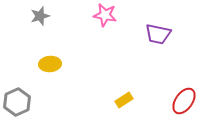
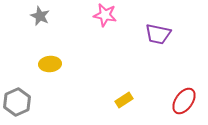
gray star: rotated 30 degrees counterclockwise
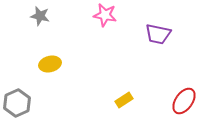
gray star: rotated 12 degrees counterclockwise
yellow ellipse: rotated 10 degrees counterclockwise
gray hexagon: moved 1 px down
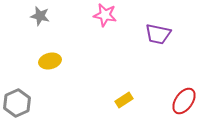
yellow ellipse: moved 3 px up
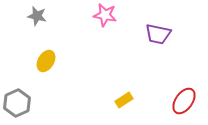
gray star: moved 3 px left
yellow ellipse: moved 4 px left; rotated 45 degrees counterclockwise
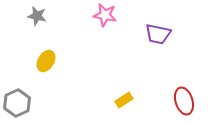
red ellipse: rotated 52 degrees counterclockwise
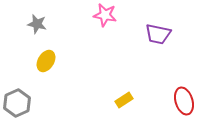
gray star: moved 8 px down
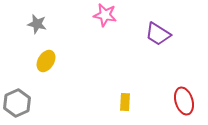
purple trapezoid: rotated 20 degrees clockwise
yellow rectangle: moved 1 px right, 2 px down; rotated 54 degrees counterclockwise
